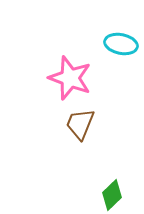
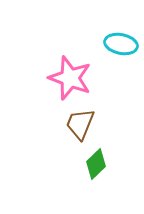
green diamond: moved 16 px left, 31 px up
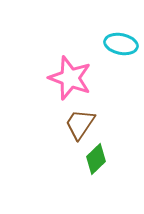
brown trapezoid: rotated 12 degrees clockwise
green diamond: moved 5 px up
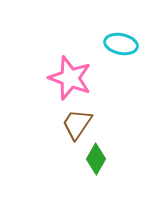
brown trapezoid: moved 3 px left
green diamond: rotated 16 degrees counterclockwise
